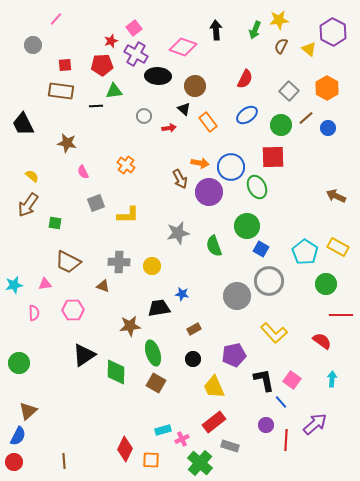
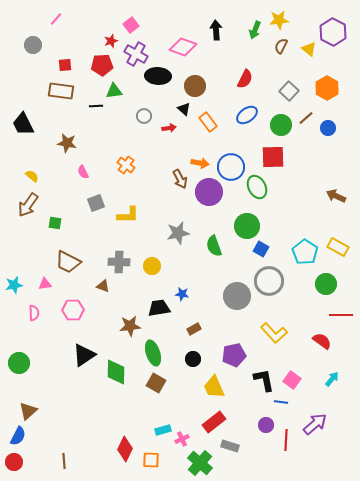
pink square at (134, 28): moved 3 px left, 3 px up
cyan arrow at (332, 379): rotated 35 degrees clockwise
blue line at (281, 402): rotated 40 degrees counterclockwise
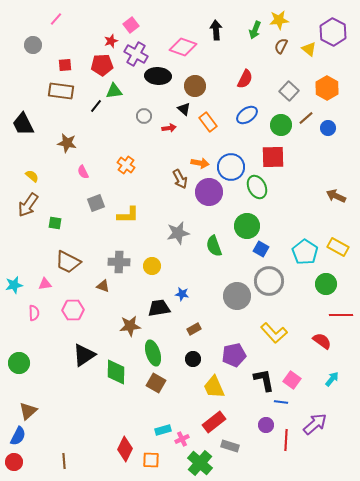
black line at (96, 106): rotated 48 degrees counterclockwise
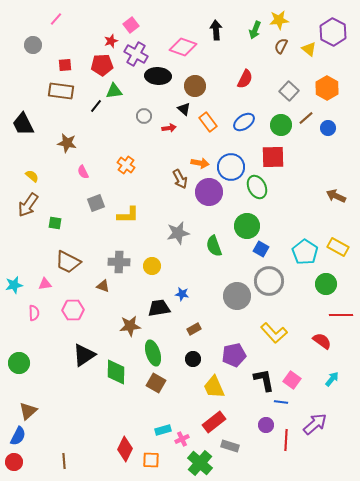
blue ellipse at (247, 115): moved 3 px left, 7 px down
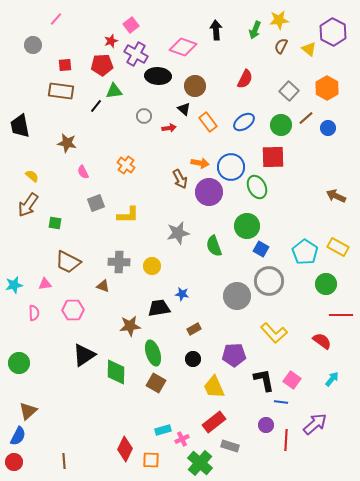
black trapezoid at (23, 124): moved 3 px left, 2 px down; rotated 15 degrees clockwise
purple pentagon at (234, 355): rotated 10 degrees clockwise
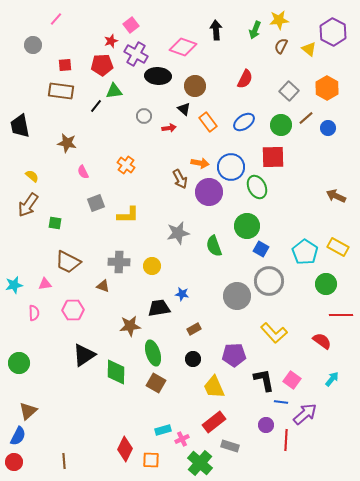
purple arrow at (315, 424): moved 10 px left, 10 px up
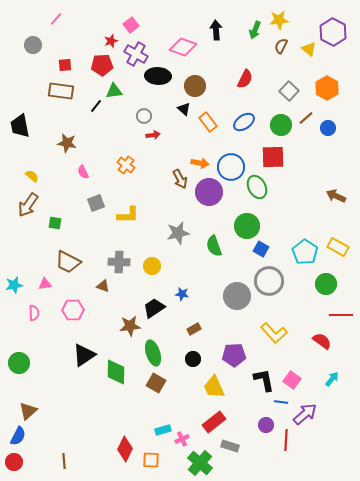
red arrow at (169, 128): moved 16 px left, 7 px down
black trapezoid at (159, 308): moved 5 px left; rotated 25 degrees counterclockwise
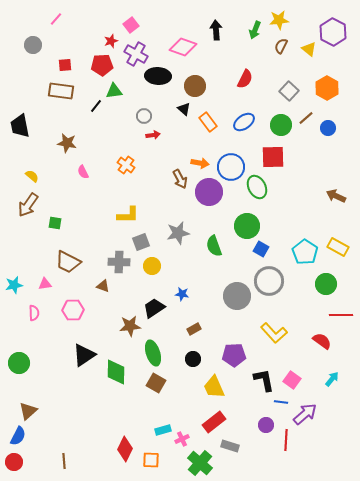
gray square at (96, 203): moved 45 px right, 39 px down
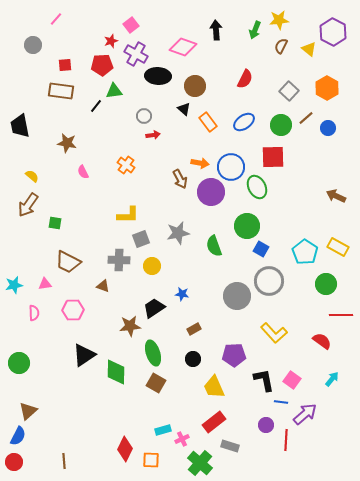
purple circle at (209, 192): moved 2 px right
gray square at (141, 242): moved 3 px up
gray cross at (119, 262): moved 2 px up
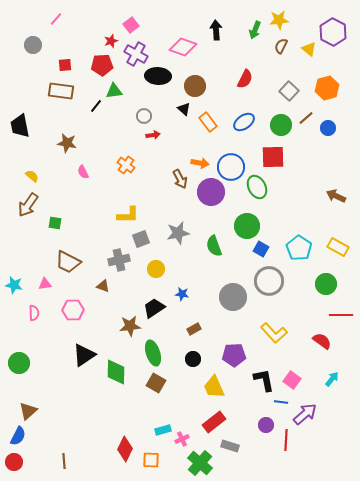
orange hexagon at (327, 88): rotated 15 degrees clockwise
cyan pentagon at (305, 252): moved 6 px left, 4 px up
gray cross at (119, 260): rotated 15 degrees counterclockwise
yellow circle at (152, 266): moved 4 px right, 3 px down
cyan star at (14, 285): rotated 24 degrees clockwise
gray circle at (237, 296): moved 4 px left, 1 px down
